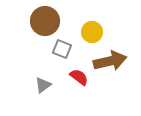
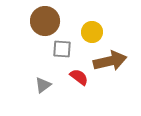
gray square: rotated 18 degrees counterclockwise
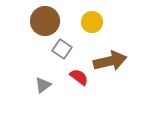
yellow circle: moved 10 px up
gray square: rotated 30 degrees clockwise
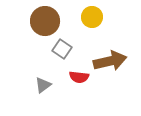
yellow circle: moved 5 px up
red semicircle: rotated 150 degrees clockwise
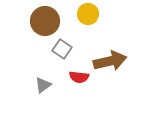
yellow circle: moved 4 px left, 3 px up
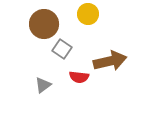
brown circle: moved 1 px left, 3 px down
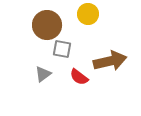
brown circle: moved 3 px right, 1 px down
gray square: rotated 24 degrees counterclockwise
red semicircle: rotated 30 degrees clockwise
gray triangle: moved 11 px up
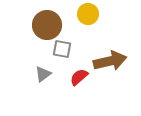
red semicircle: rotated 102 degrees clockwise
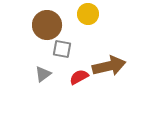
brown arrow: moved 1 px left, 5 px down
red semicircle: rotated 12 degrees clockwise
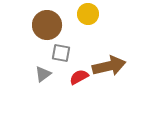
gray square: moved 1 px left, 4 px down
